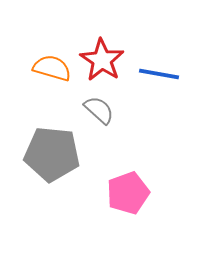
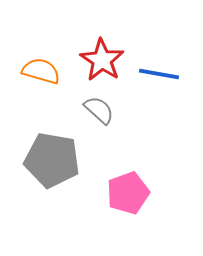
orange semicircle: moved 11 px left, 3 px down
gray pentagon: moved 6 px down; rotated 4 degrees clockwise
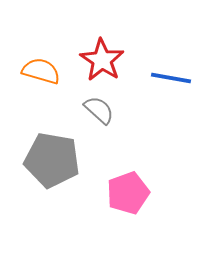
blue line: moved 12 px right, 4 px down
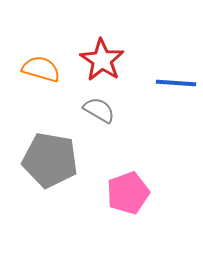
orange semicircle: moved 2 px up
blue line: moved 5 px right, 5 px down; rotated 6 degrees counterclockwise
gray semicircle: rotated 12 degrees counterclockwise
gray pentagon: moved 2 px left
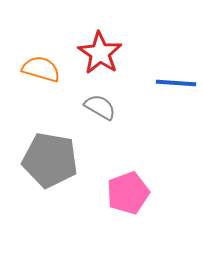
red star: moved 2 px left, 7 px up
gray semicircle: moved 1 px right, 3 px up
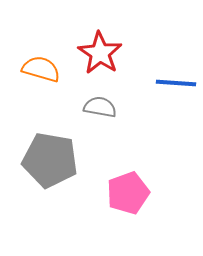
gray semicircle: rotated 20 degrees counterclockwise
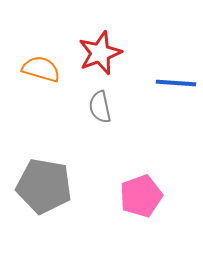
red star: rotated 18 degrees clockwise
gray semicircle: rotated 112 degrees counterclockwise
gray pentagon: moved 6 px left, 26 px down
pink pentagon: moved 13 px right, 3 px down
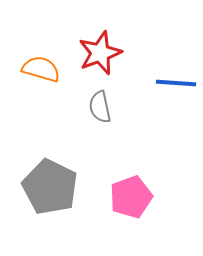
gray pentagon: moved 6 px right, 1 px down; rotated 16 degrees clockwise
pink pentagon: moved 10 px left, 1 px down
